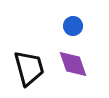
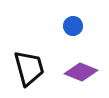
purple diamond: moved 8 px right, 8 px down; rotated 48 degrees counterclockwise
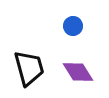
purple diamond: moved 3 px left; rotated 36 degrees clockwise
